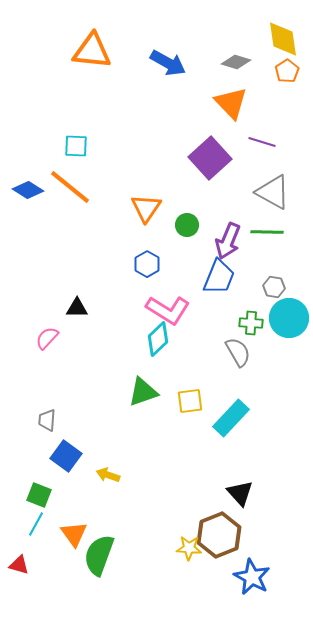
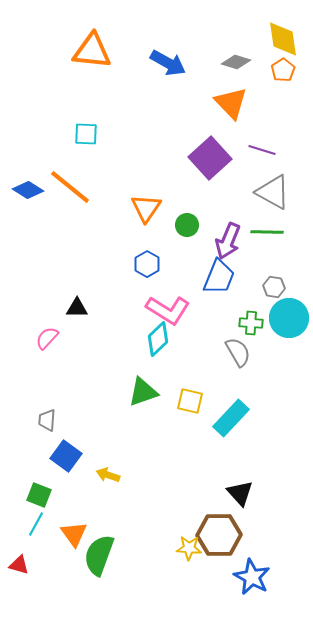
orange pentagon at (287, 71): moved 4 px left, 1 px up
purple line at (262, 142): moved 8 px down
cyan square at (76, 146): moved 10 px right, 12 px up
yellow square at (190, 401): rotated 20 degrees clockwise
brown hexagon at (219, 535): rotated 21 degrees clockwise
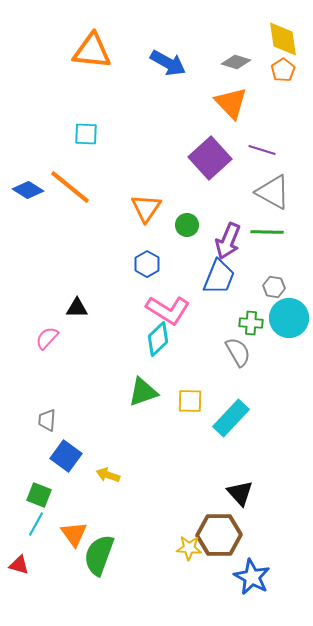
yellow square at (190, 401): rotated 12 degrees counterclockwise
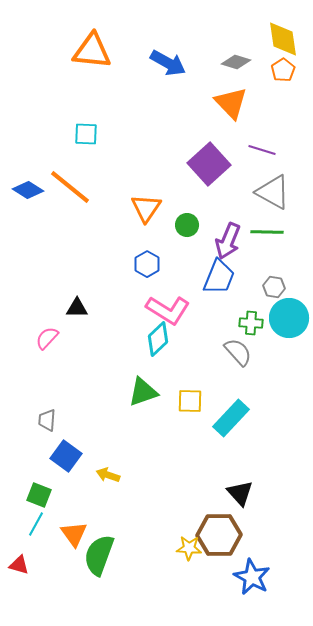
purple square at (210, 158): moved 1 px left, 6 px down
gray semicircle at (238, 352): rotated 12 degrees counterclockwise
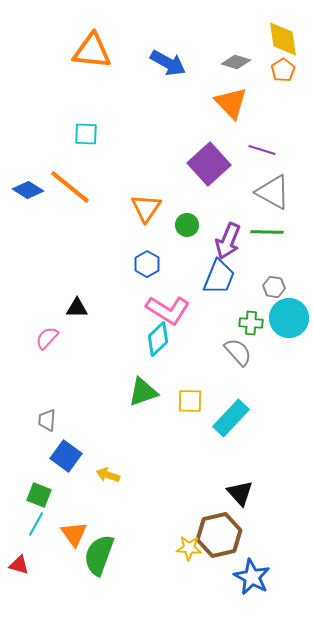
brown hexagon at (219, 535): rotated 12 degrees counterclockwise
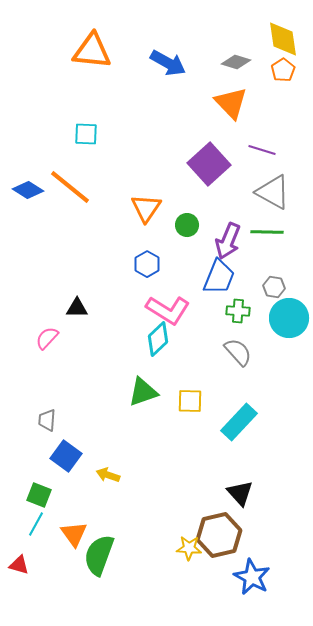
green cross at (251, 323): moved 13 px left, 12 px up
cyan rectangle at (231, 418): moved 8 px right, 4 px down
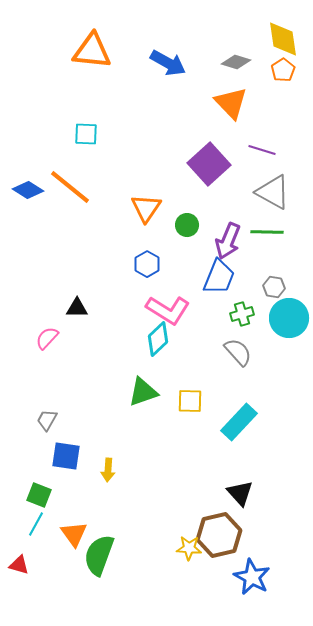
green cross at (238, 311): moved 4 px right, 3 px down; rotated 20 degrees counterclockwise
gray trapezoid at (47, 420): rotated 25 degrees clockwise
blue square at (66, 456): rotated 28 degrees counterclockwise
yellow arrow at (108, 475): moved 5 px up; rotated 105 degrees counterclockwise
